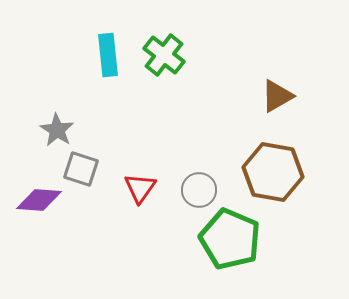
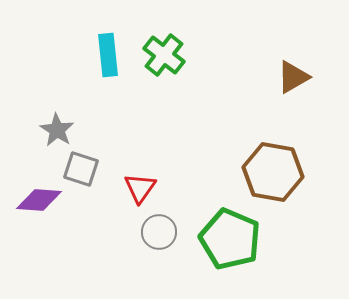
brown triangle: moved 16 px right, 19 px up
gray circle: moved 40 px left, 42 px down
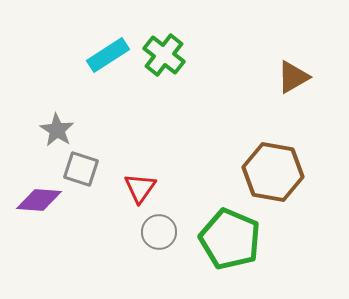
cyan rectangle: rotated 63 degrees clockwise
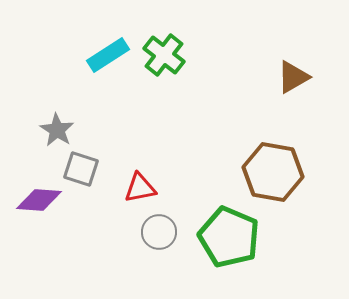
red triangle: rotated 44 degrees clockwise
green pentagon: moved 1 px left, 2 px up
